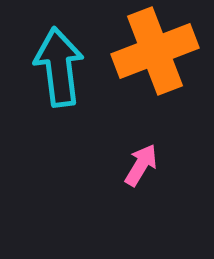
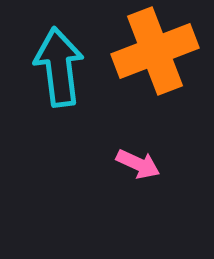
pink arrow: moved 3 px left, 1 px up; rotated 84 degrees clockwise
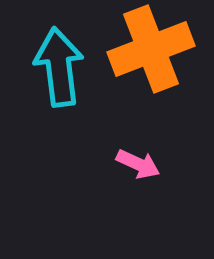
orange cross: moved 4 px left, 2 px up
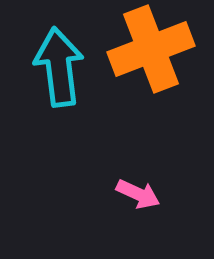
pink arrow: moved 30 px down
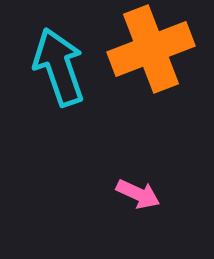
cyan arrow: rotated 12 degrees counterclockwise
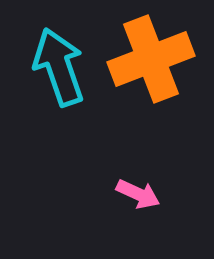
orange cross: moved 10 px down
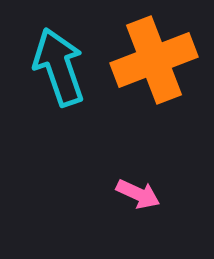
orange cross: moved 3 px right, 1 px down
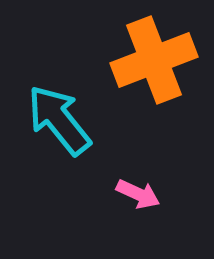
cyan arrow: moved 53 px down; rotated 20 degrees counterclockwise
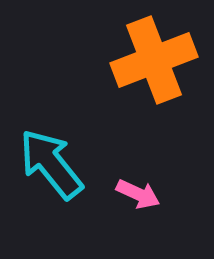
cyan arrow: moved 8 px left, 44 px down
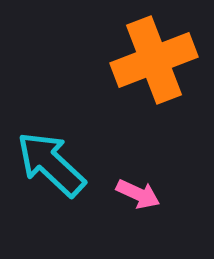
cyan arrow: rotated 8 degrees counterclockwise
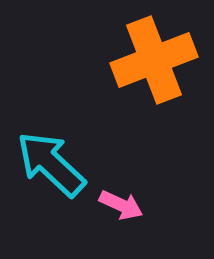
pink arrow: moved 17 px left, 11 px down
